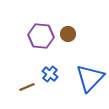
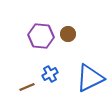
blue cross: rotated 21 degrees clockwise
blue triangle: rotated 20 degrees clockwise
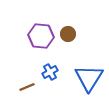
blue cross: moved 2 px up
blue triangle: moved 1 px left; rotated 32 degrees counterclockwise
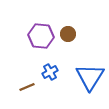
blue triangle: moved 1 px right, 1 px up
